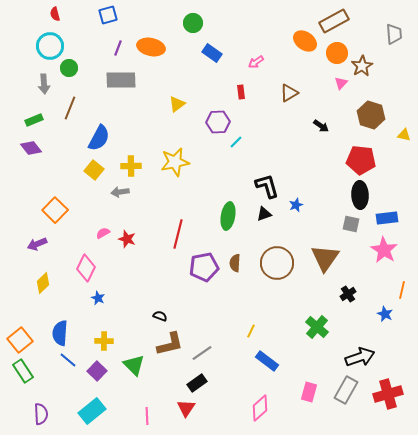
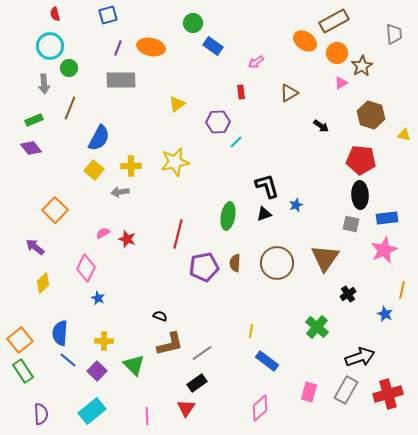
blue rectangle at (212, 53): moved 1 px right, 7 px up
pink triangle at (341, 83): rotated 16 degrees clockwise
purple arrow at (37, 244): moved 2 px left, 3 px down; rotated 60 degrees clockwise
pink star at (384, 250): rotated 16 degrees clockwise
yellow line at (251, 331): rotated 16 degrees counterclockwise
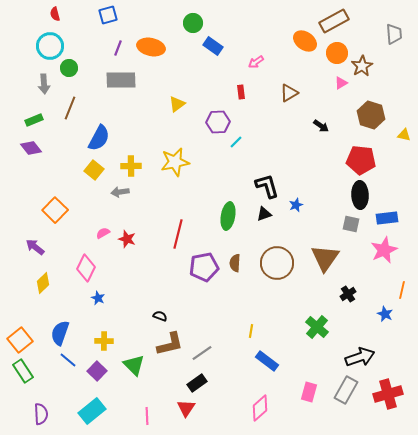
blue semicircle at (60, 333): rotated 15 degrees clockwise
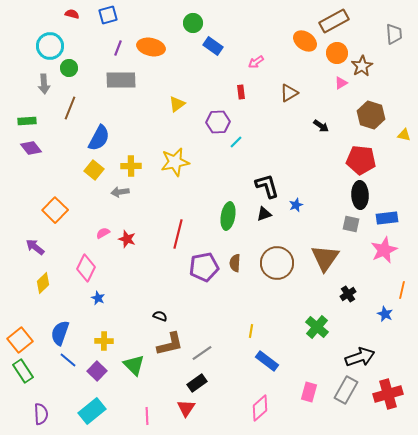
red semicircle at (55, 14): moved 17 px right; rotated 120 degrees clockwise
green rectangle at (34, 120): moved 7 px left, 1 px down; rotated 18 degrees clockwise
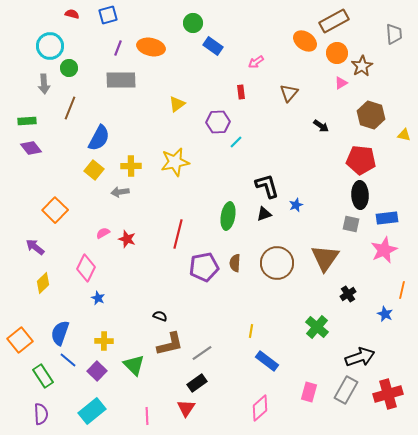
brown triangle at (289, 93): rotated 18 degrees counterclockwise
green rectangle at (23, 371): moved 20 px right, 5 px down
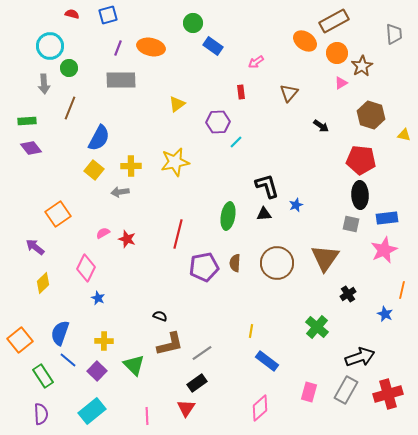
orange square at (55, 210): moved 3 px right, 4 px down; rotated 10 degrees clockwise
black triangle at (264, 214): rotated 14 degrees clockwise
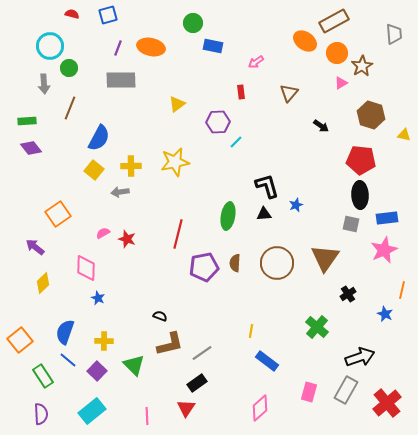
blue rectangle at (213, 46): rotated 24 degrees counterclockwise
pink diamond at (86, 268): rotated 24 degrees counterclockwise
blue semicircle at (60, 333): moved 5 px right, 1 px up
red cross at (388, 394): moved 1 px left, 9 px down; rotated 24 degrees counterclockwise
